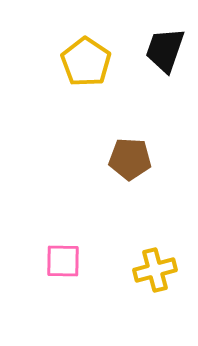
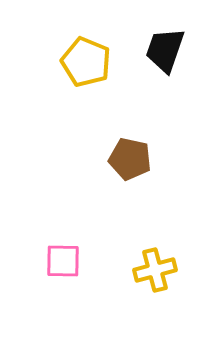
yellow pentagon: rotated 12 degrees counterclockwise
brown pentagon: rotated 9 degrees clockwise
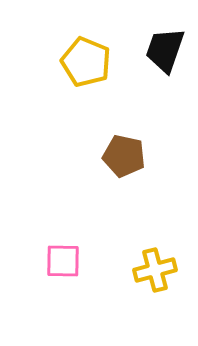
brown pentagon: moved 6 px left, 3 px up
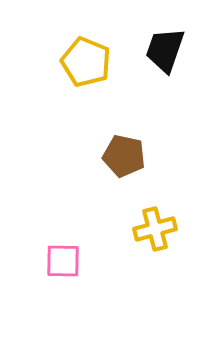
yellow cross: moved 41 px up
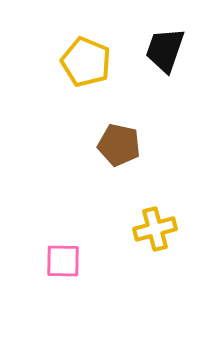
brown pentagon: moved 5 px left, 11 px up
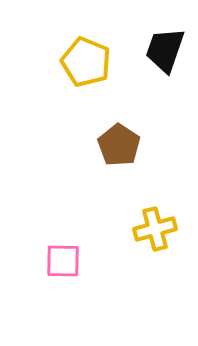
brown pentagon: rotated 21 degrees clockwise
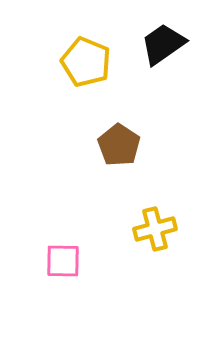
black trapezoid: moved 2 px left, 6 px up; rotated 36 degrees clockwise
